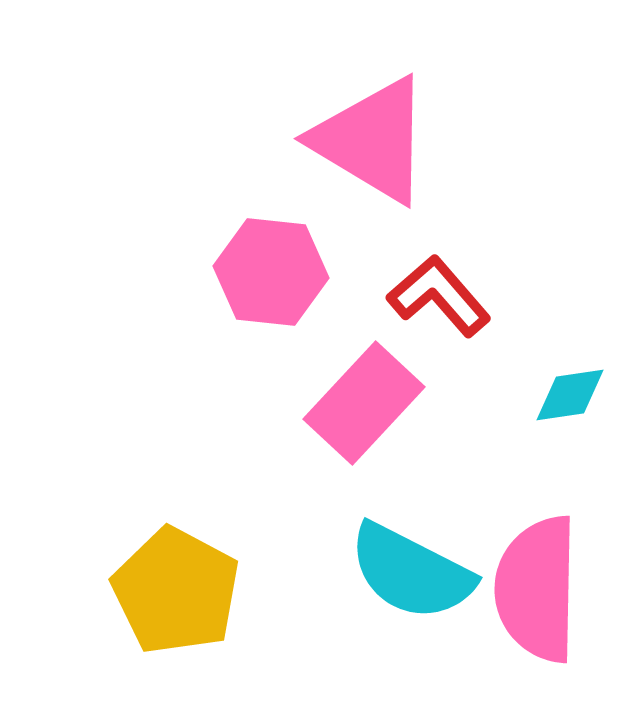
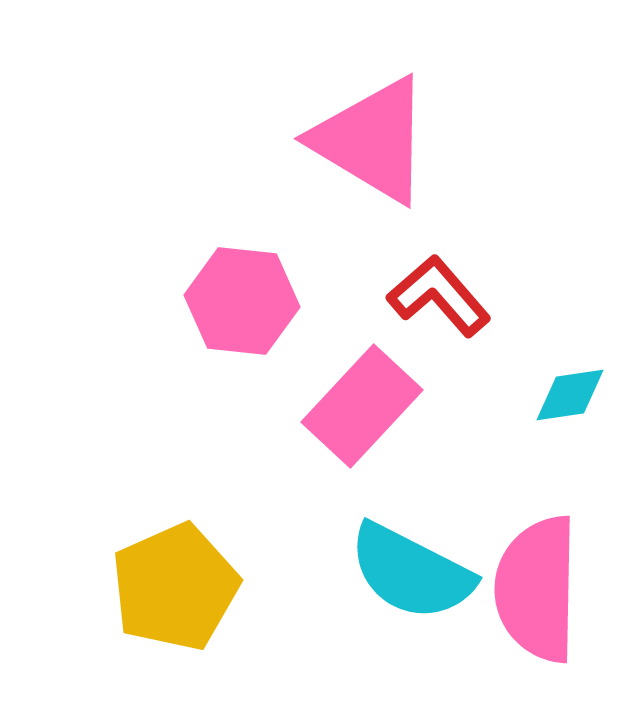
pink hexagon: moved 29 px left, 29 px down
pink rectangle: moved 2 px left, 3 px down
yellow pentagon: moved 1 px left, 4 px up; rotated 20 degrees clockwise
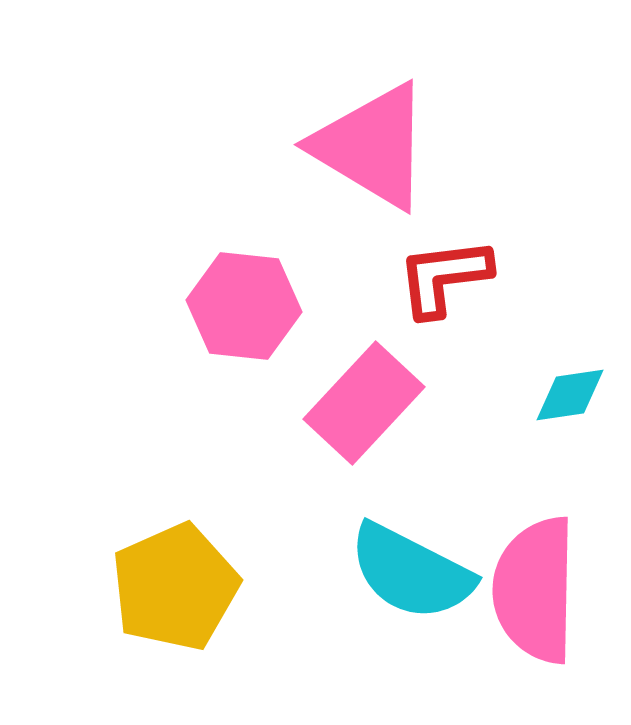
pink triangle: moved 6 px down
red L-shape: moved 5 px right, 19 px up; rotated 56 degrees counterclockwise
pink hexagon: moved 2 px right, 5 px down
pink rectangle: moved 2 px right, 3 px up
pink semicircle: moved 2 px left, 1 px down
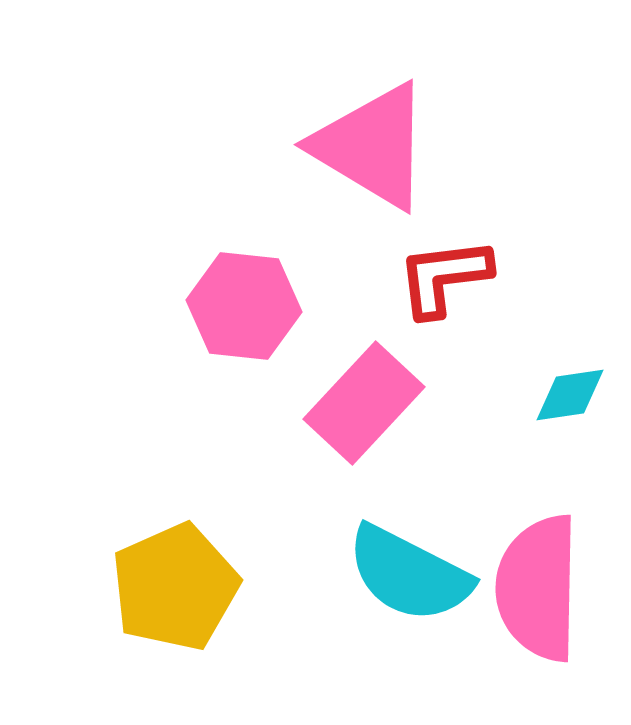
cyan semicircle: moved 2 px left, 2 px down
pink semicircle: moved 3 px right, 2 px up
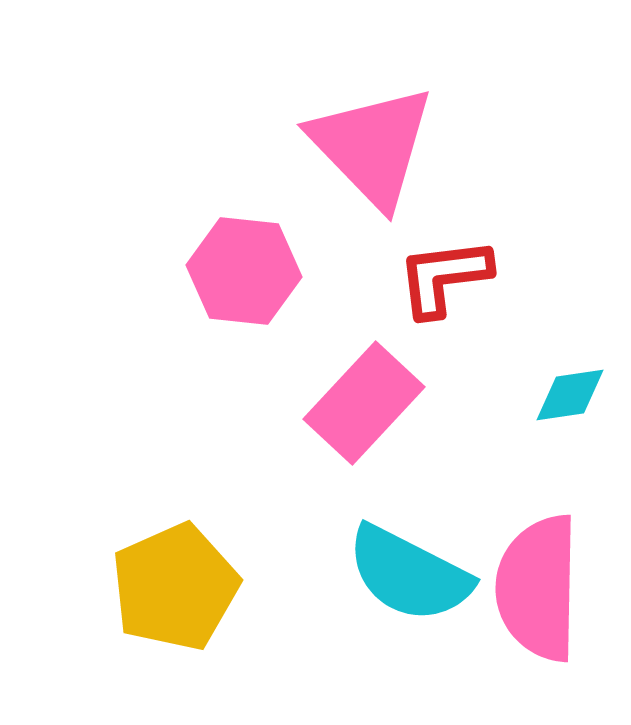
pink triangle: rotated 15 degrees clockwise
pink hexagon: moved 35 px up
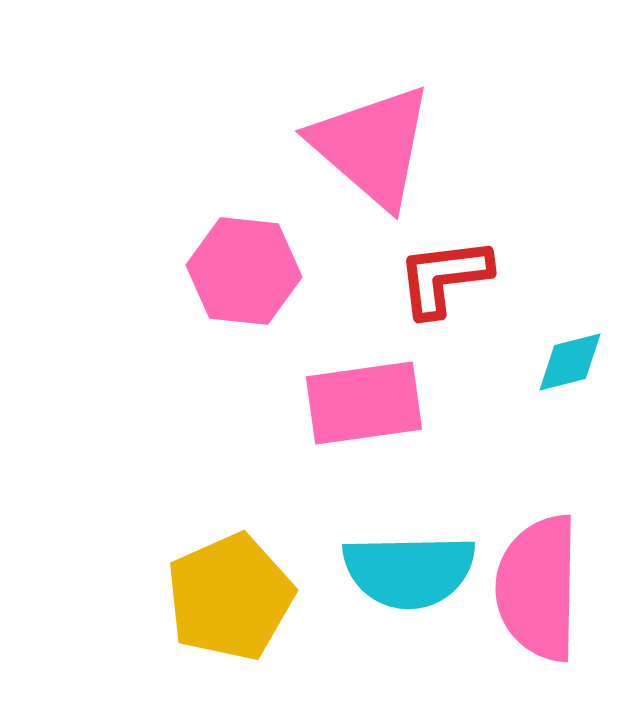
pink triangle: rotated 5 degrees counterclockwise
cyan diamond: moved 33 px up; rotated 6 degrees counterclockwise
pink rectangle: rotated 39 degrees clockwise
cyan semicircle: moved 3 px up; rotated 28 degrees counterclockwise
yellow pentagon: moved 55 px right, 10 px down
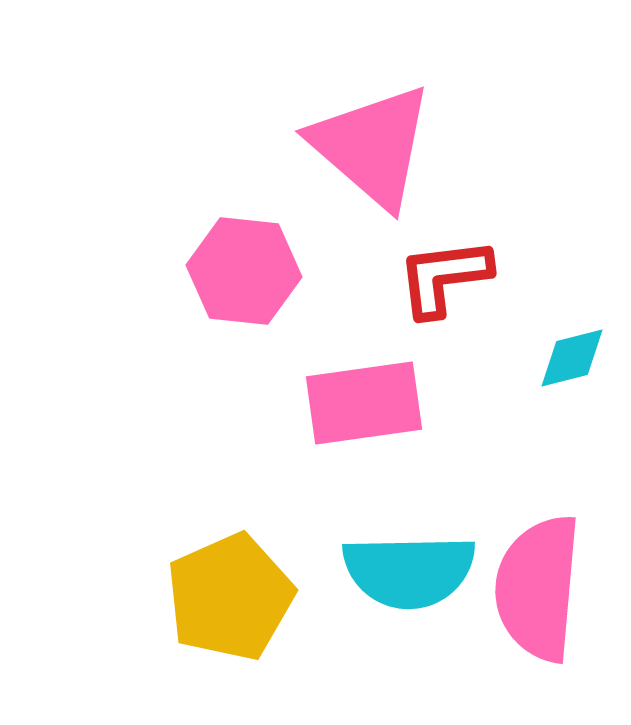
cyan diamond: moved 2 px right, 4 px up
pink semicircle: rotated 4 degrees clockwise
